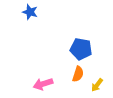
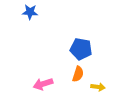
blue star: rotated 14 degrees counterclockwise
yellow arrow: moved 1 px right, 2 px down; rotated 120 degrees counterclockwise
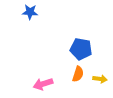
yellow arrow: moved 2 px right, 8 px up
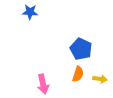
blue pentagon: rotated 15 degrees clockwise
pink arrow: rotated 84 degrees counterclockwise
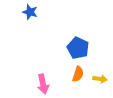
blue star: rotated 14 degrees clockwise
blue pentagon: moved 3 px left, 1 px up
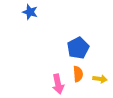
blue pentagon: rotated 20 degrees clockwise
orange semicircle: rotated 21 degrees counterclockwise
pink arrow: moved 15 px right
